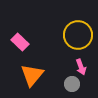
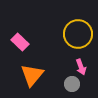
yellow circle: moved 1 px up
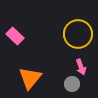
pink rectangle: moved 5 px left, 6 px up
orange triangle: moved 2 px left, 3 px down
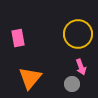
pink rectangle: moved 3 px right, 2 px down; rotated 36 degrees clockwise
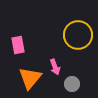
yellow circle: moved 1 px down
pink rectangle: moved 7 px down
pink arrow: moved 26 px left
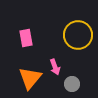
pink rectangle: moved 8 px right, 7 px up
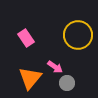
pink rectangle: rotated 24 degrees counterclockwise
pink arrow: rotated 35 degrees counterclockwise
gray circle: moved 5 px left, 1 px up
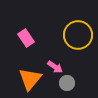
orange triangle: moved 1 px down
